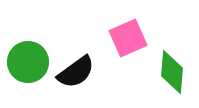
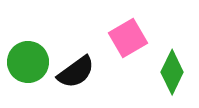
pink square: rotated 6 degrees counterclockwise
green diamond: rotated 21 degrees clockwise
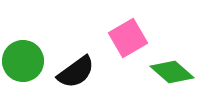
green circle: moved 5 px left, 1 px up
green diamond: rotated 75 degrees counterclockwise
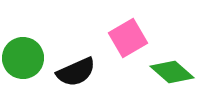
green circle: moved 3 px up
black semicircle: rotated 12 degrees clockwise
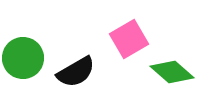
pink square: moved 1 px right, 1 px down
black semicircle: rotated 6 degrees counterclockwise
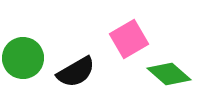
green diamond: moved 3 px left, 2 px down
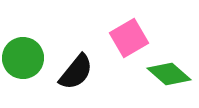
pink square: moved 1 px up
black semicircle: rotated 21 degrees counterclockwise
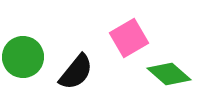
green circle: moved 1 px up
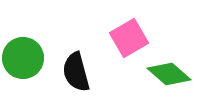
green circle: moved 1 px down
black semicircle: rotated 126 degrees clockwise
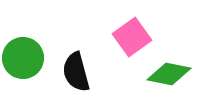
pink square: moved 3 px right, 1 px up; rotated 6 degrees counterclockwise
green diamond: rotated 30 degrees counterclockwise
